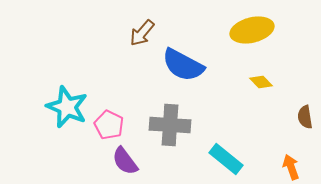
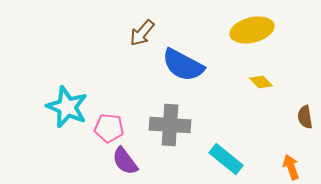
pink pentagon: moved 3 px down; rotated 20 degrees counterclockwise
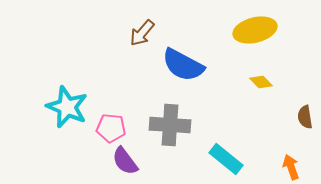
yellow ellipse: moved 3 px right
pink pentagon: moved 2 px right
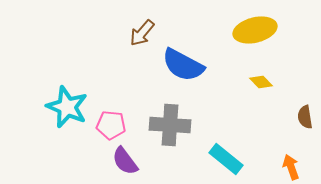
pink pentagon: moved 3 px up
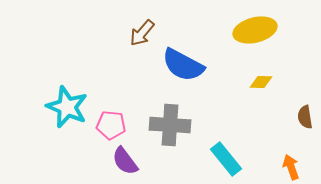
yellow diamond: rotated 45 degrees counterclockwise
cyan rectangle: rotated 12 degrees clockwise
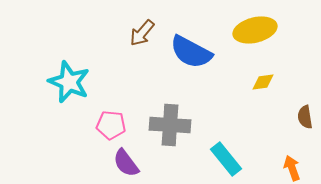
blue semicircle: moved 8 px right, 13 px up
yellow diamond: moved 2 px right; rotated 10 degrees counterclockwise
cyan star: moved 2 px right, 25 px up
purple semicircle: moved 1 px right, 2 px down
orange arrow: moved 1 px right, 1 px down
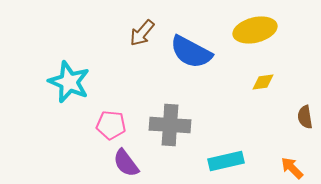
cyan rectangle: moved 2 px down; rotated 64 degrees counterclockwise
orange arrow: rotated 25 degrees counterclockwise
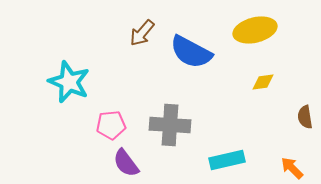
pink pentagon: rotated 12 degrees counterclockwise
cyan rectangle: moved 1 px right, 1 px up
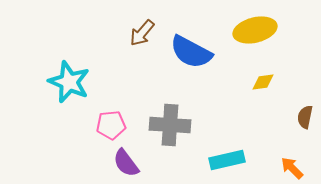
brown semicircle: rotated 20 degrees clockwise
